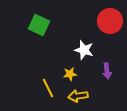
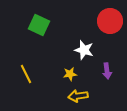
yellow line: moved 22 px left, 14 px up
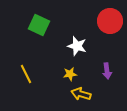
white star: moved 7 px left, 4 px up
yellow arrow: moved 3 px right, 2 px up; rotated 24 degrees clockwise
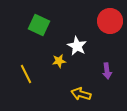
white star: rotated 12 degrees clockwise
yellow star: moved 11 px left, 13 px up
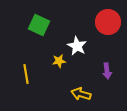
red circle: moved 2 px left, 1 px down
yellow line: rotated 18 degrees clockwise
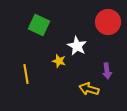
yellow star: rotated 24 degrees clockwise
yellow arrow: moved 8 px right, 5 px up
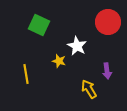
yellow arrow: rotated 42 degrees clockwise
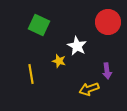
yellow line: moved 5 px right
yellow arrow: rotated 78 degrees counterclockwise
